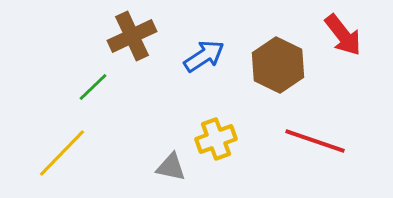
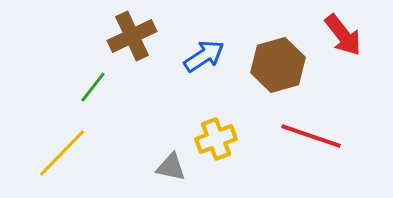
brown hexagon: rotated 18 degrees clockwise
green line: rotated 8 degrees counterclockwise
red line: moved 4 px left, 5 px up
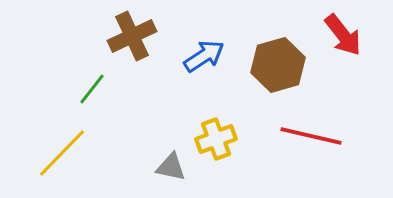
green line: moved 1 px left, 2 px down
red line: rotated 6 degrees counterclockwise
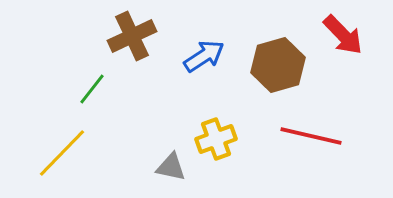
red arrow: rotated 6 degrees counterclockwise
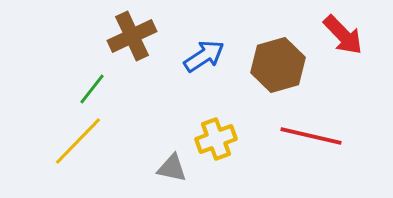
yellow line: moved 16 px right, 12 px up
gray triangle: moved 1 px right, 1 px down
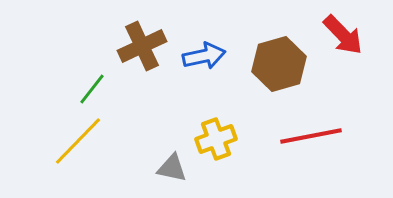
brown cross: moved 10 px right, 10 px down
blue arrow: rotated 21 degrees clockwise
brown hexagon: moved 1 px right, 1 px up
red line: rotated 24 degrees counterclockwise
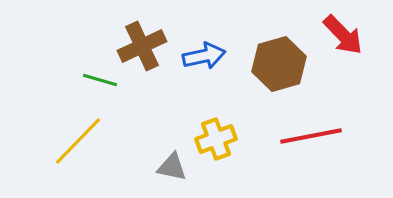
green line: moved 8 px right, 9 px up; rotated 68 degrees clockwise
gray triangle: moved 1 px up
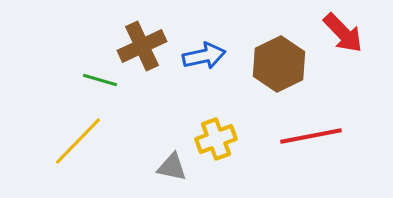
red arrow: moved 2 px up
brown hexagon: rotated 10 degrees counterclockwise
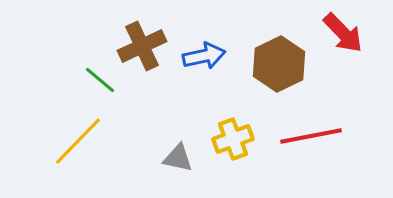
green line: rotated 24 degrees clockwise
yellow cross: moved 17 px right
gray triangle: moved 6 px right, 9 px up
